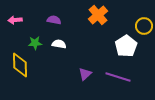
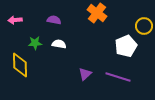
orange cross: moved 1 px left, 2 px up; rotated 12 degrees counterclockwise
white pentagon: rotated 10 degrees clockwise
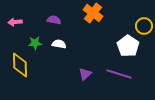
orange cross: moved 4 px left
pink arrow: moved 2 px down
white pentagon: moved 2 px right; rotated 15 degrees counterclockwise
purple line: moved 1 px right, 3 px up
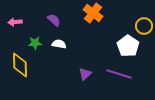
purple semicircle: rotated 32 degrees clockwise
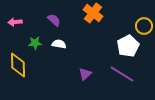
white pentagon: rotated 10 degrees clockwise
yellow diamond: moved 2 px left
purple line: moved 3 px right; rotated 15 degrees clockwise
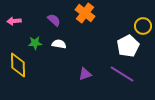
orange cross: moved 8 px left
pink arrow: moved 1 px left, 1 px up
yellow circle: moved 1 px left
purple triangle: rotated 24 degrees clockwise
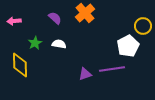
orange cross: rotated 12 degrees clockwise
purple semicircle: moved 1 px right, 2 px up
green star: rotated 24 degrees counterclockwise
yellow diamond: moved 2 px right
purple line: moved 10 px left, 5 px up; rotated 40 degrees counterclockwise
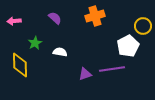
orange cross: moved 10 px right, 3 px down; rotated 24 degrees clockwise
white semicircle: moved 1 px right, 8 px down
